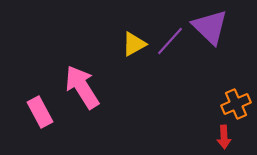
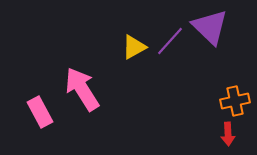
yellow triangle: moved 3 px down
pink arrow: moved 2 px down
orange cross: moved 1 px left, 3 px up; rotated 12 degrees clockwise
red arrow: moved 4 px right, 3 px up
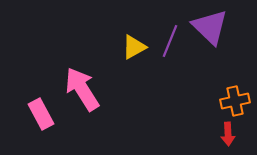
purple line: rotated 20 degrees counterclockwise
pink rectangle: moved 1 px right, 2 px down
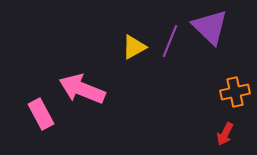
pink arrow: rotated 36 degrees counterclockwise
orange cross: moved 9 px up
red arrow: moved 3 px left; rotated 30 degrees clockwise
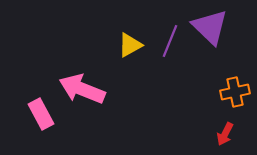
yellow triangle: moved 4 px left, 2 px up
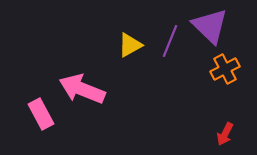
purple triangle: moved 1 px up
orange cross: moved 10 px left, 23 px up; rotated 16 degrees counterclockwise
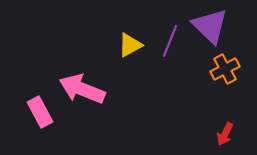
pink rectangle: moved 1 px left, 2 px up
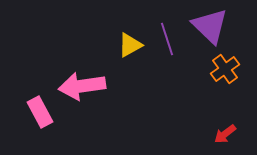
purple line: moved 3 px left, 2 px up; rotated 40 degrees counterclockwise
orange cross: rotated 8 degrees counterclockwise
pink arrow: moved 3 px up; rotated 30 degrees counterclockwise
red arrow: rotated 25 degrees clockwise
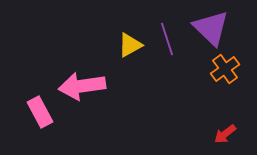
purple triangle: moved 1 px right, 2 px down
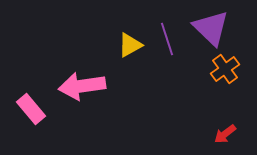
pink rectangle: moved 9 px left, 3 px up; rotated 12 degrees counterclockwise
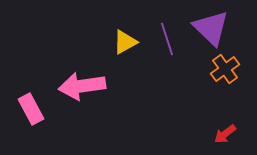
yellow triangle: moved 5 px left, 3 px up
pink rectangle: rotated 12 degrees clockwise
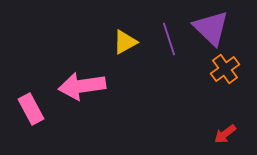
purple line: moved 2 px right
